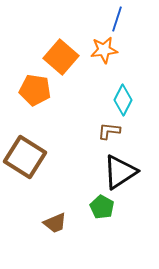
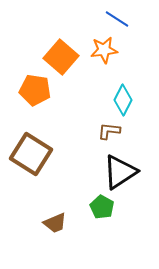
blue line: rotated 75 degrees counterclockwise
brown square: moved 6 px right, 3 px up
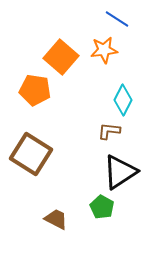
brown trapezoid: moved 1 px right, 4 px up; rotated 130 degrees counterclockwise
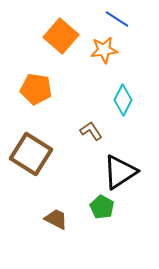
orange square: moved 21 px up
orange pentagon: moved 1 px right, 1 px up
brown L-shape: moved 18 px left; rotated 50 degrees clockwise
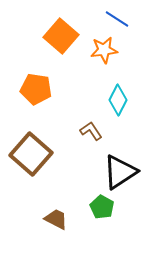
cyan diamond: moved 5 px left
brown square: rotated 9 degrees clockwise
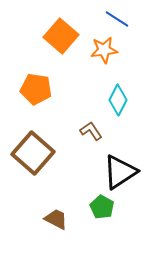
brown square: moved 2 px right, 1 px up
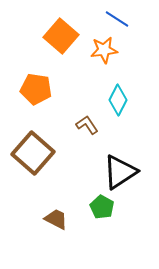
brown L-shape: moved 4 px left, 6 px up
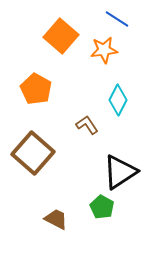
orange pentagon: rotated 20 degrees clockwise
